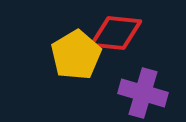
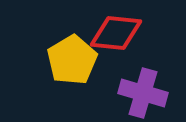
yellow pentagon: moved 4 px left, 5 px down
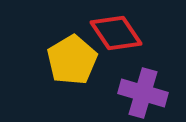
red diamond: rotated 50 degrees clockwise
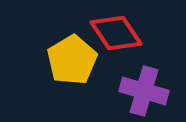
purple cross: moved 1 px right, 2 px up
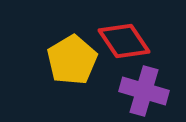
red diamond: moved 8 px right, 8 px down
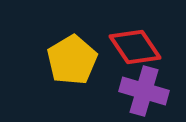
red diamond: moved 11 px right, 6 px down
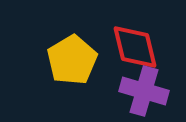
red diamond: rotated 20 degrees clockwise
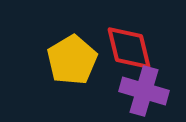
red diamond: moved 6 px left, 1 px down
